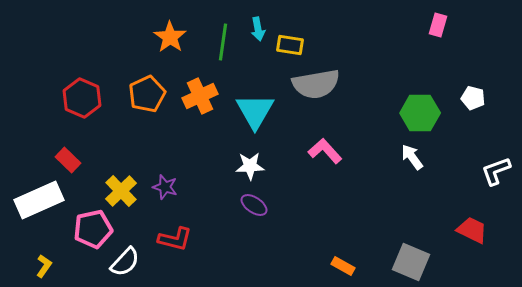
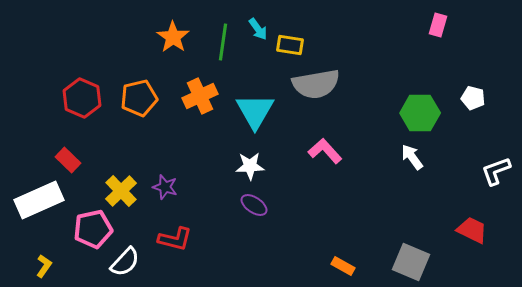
cyan arrow: rotated 25 degrees counterclockwise
orange star: moved 3 px right
orange pentagon: moved 8 px left, 4 px down; rotated 12 degrees clockwise
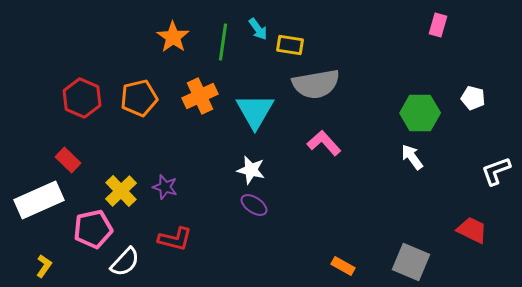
pink L-shape: moved 1 px left, 8 px up
white star: moved 1 px right, 4 px down; rotated 16 degrees clockwise
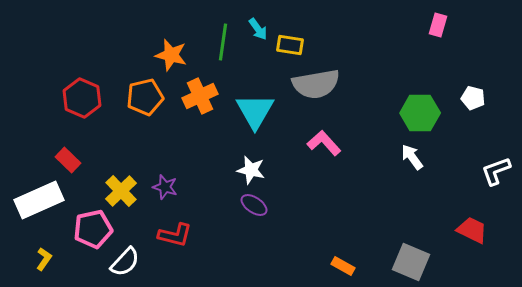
orange star: moved 2 px left, 18 px down; rotated 20 degrees counterclockwise
orange pentagon: moved 6 px right, 1 px up
red L-shape: moved 4 px up
yellow L-shape: moved 7 px up
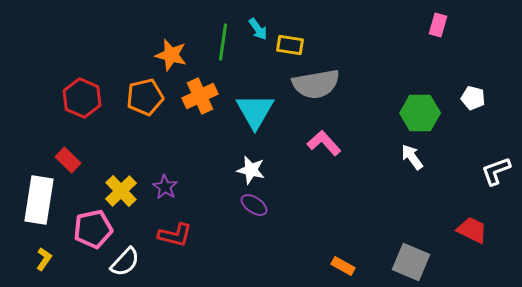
purple star: rotated 15 degrees clockwise
white rectangle: rotated 57 degrees counterclockwise
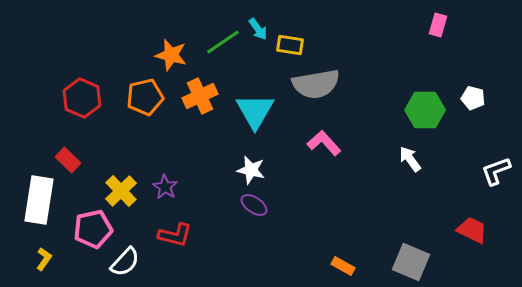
green line: rotated 48 degrees clockwise
green hexagon: moved 5 px right, 3 px up
white arrow: moved 2 px left, 2 px down
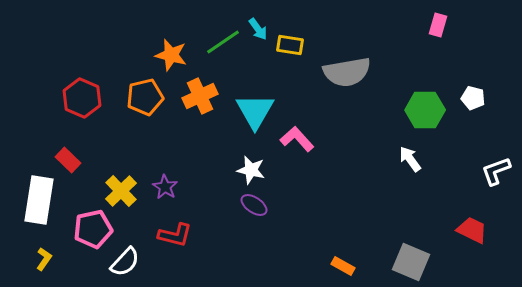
gray semicircle: moved 31 px right, 12 px up
pink L-shape: moved 27 px left, 4 px up
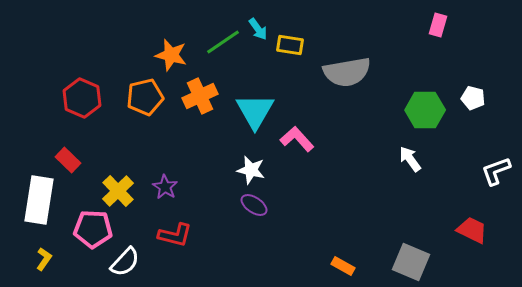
yellow cross: moved 3 px left
pink pentagon: rotated 15 degrees clockwise
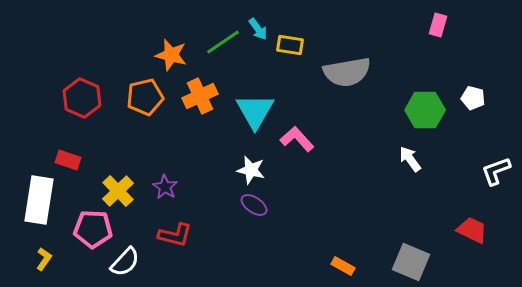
red rectangle: rotated 25 degrees counterclockwise
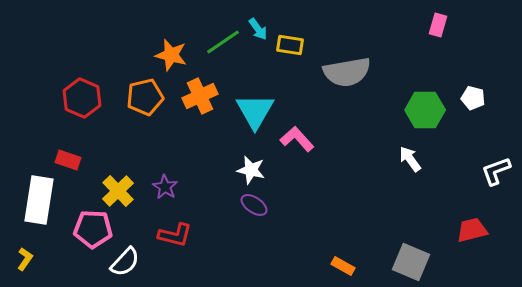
red trapezoid: rotated 40 degrees counterclockwise
yellow L-shape: moved 19 px left
